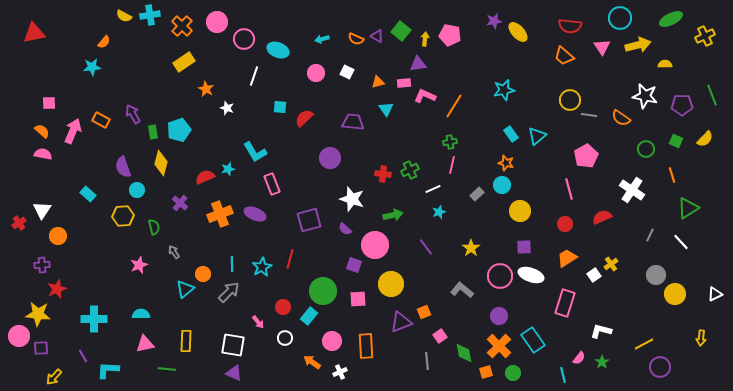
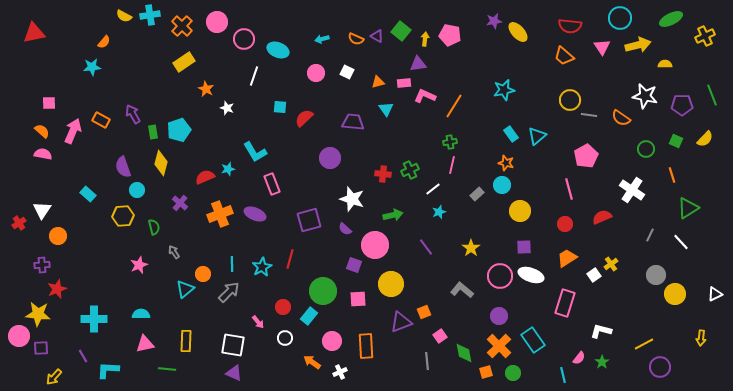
white line at (433, 189): rotated 14 degrees counterclockwise
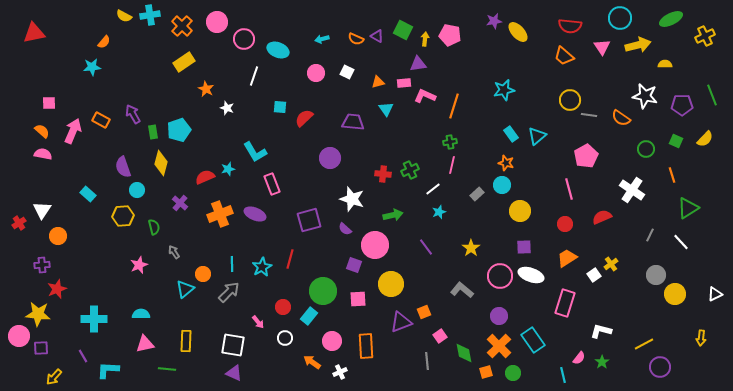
green square at (401, 31): moved 2 px right, 1 px up; rotated 12 degrees counterclockwise
orange line at (454, 106): rotated 15 degrees counterclockwise
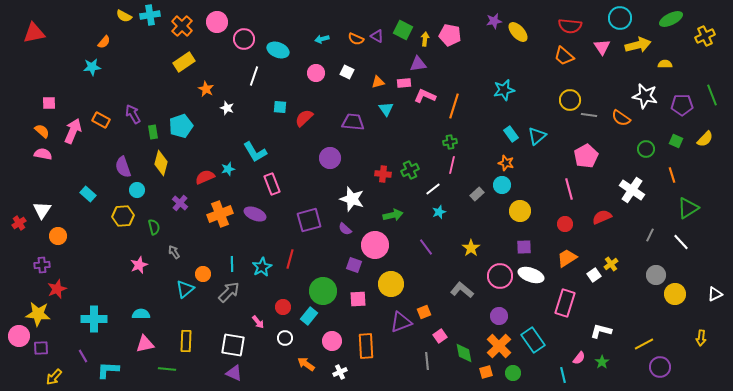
cyan pentagon at (179, 130): moved 2 px right, 4 px up
orange arrow at (312, 362): moved 6 px left, 2 px down
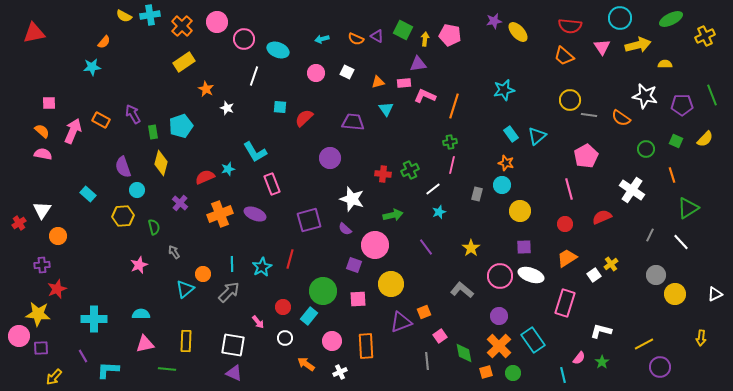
gray rectangle at (477, 194): rotated 32 degrees counterclockwise
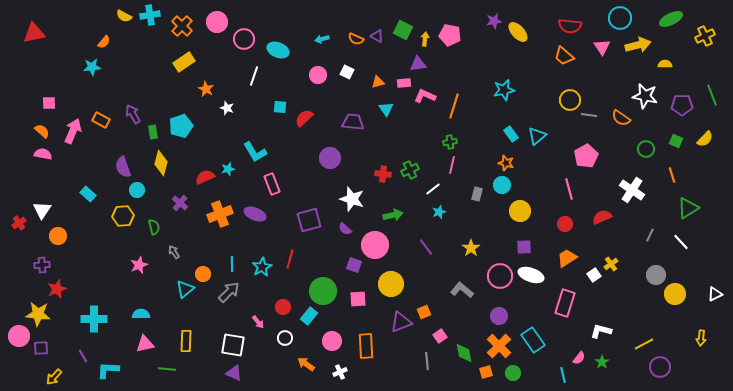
pink circle at (316, 73): moved 2 px right, 2 px down
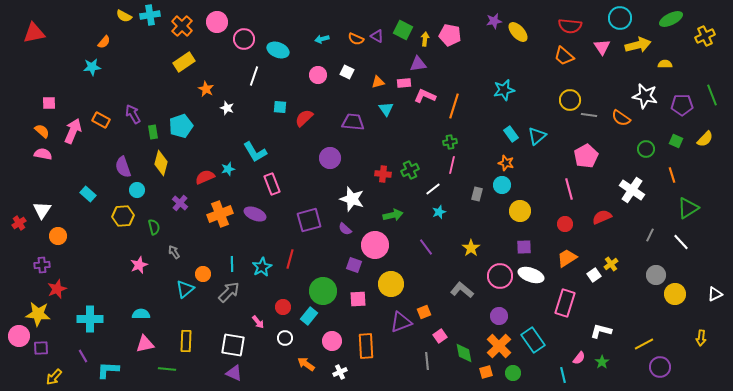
cyan cross at (94, 319): moved 4 px left
